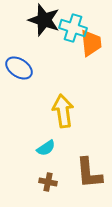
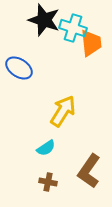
yellow arrow: rotated 40 degrees clockwise
brown L-shape: moved 2 px up; rotated 40 degrees clockwise
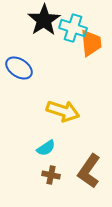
black star: rotated 20 degrees clockwise
yellow arrow: rotated 76 degrees clockwise
brown cross: moved 3 px right, 7 px up
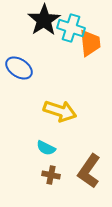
cyan cross: moved 2 px left
orange trapezoid: moved 1 px left
yellow arrow: moved 3 px left
cyan semicircle: rotated 60 degrees clockwise
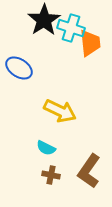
yellow arrow: rotated 8 degrees clockwise
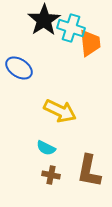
brown L-shape: rotated 24 degrees counterclockwise
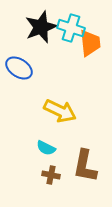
black star: moved 3 px left, 7 px down; rotated 12 degrees clockwise
brown L-shape: moved 4 px left, 5 px up
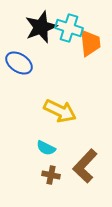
cyan cross: moved 2 px left
blue ellipse: moved 5 px up
brown L-shape: rotated 32 degrees clockwise
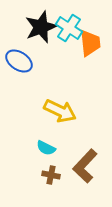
cyan cross: rotated 16 degrees clockwise
blue ellipse: moved 2 px up
